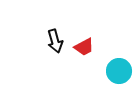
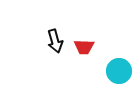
red trapezoid: rotated 30 degrees clockwise
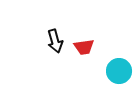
red trapezoid: rotated 10 degrees counterclockwise
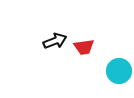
black arrow: rotated 95 degrees counterclockwise
